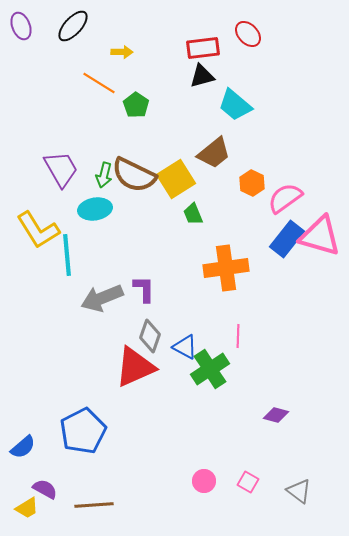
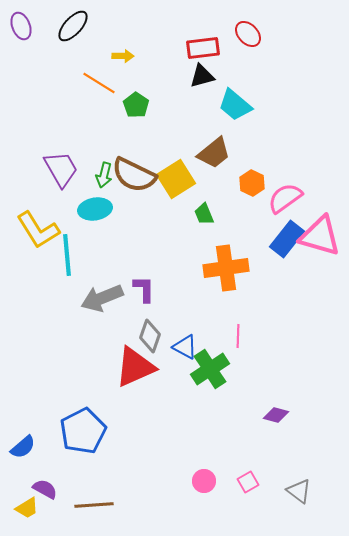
yellow arrow: moved 1 px right, 4 px down
green trapezoid: moved 11 px right
pink square: rotated 30 degrees clockwise
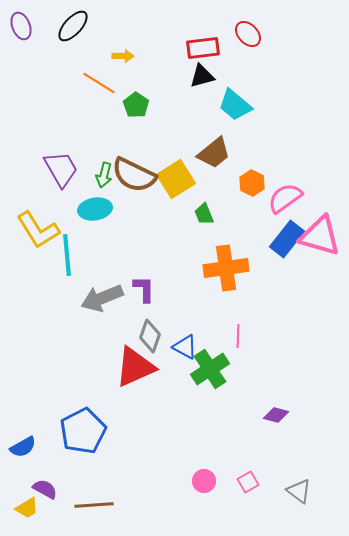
blue semicircle: rotated 12 degrees clockwise
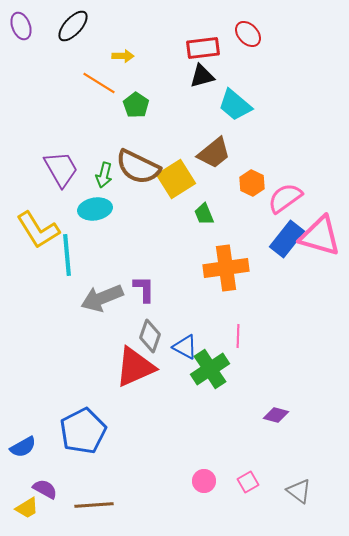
brown semicircle: moved 4 px right, 8 px up
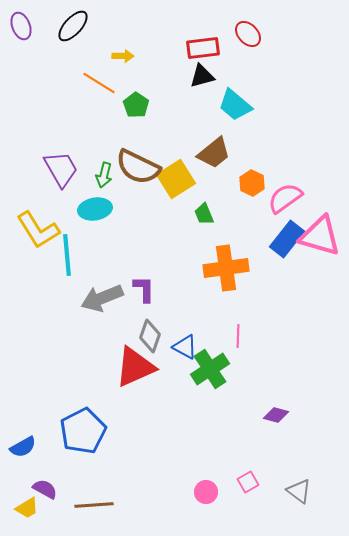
pink circle: moved 2 px right, 11 px down
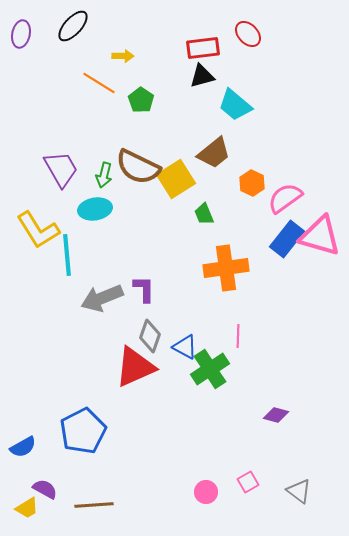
purple ellipse: moved 8 px down; rotated 32 degrees clockwise
green pentagon: moved 5 px right, 5 px up
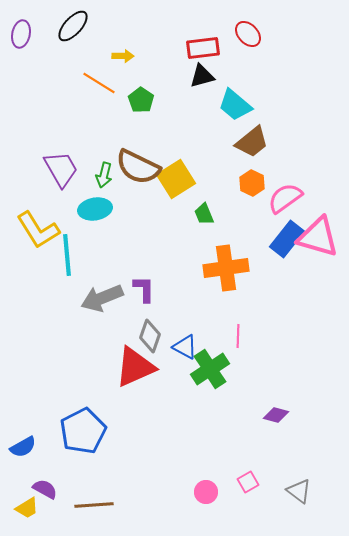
brown trapezoid: moved 38 px right, 11 px up
pink triangle: moved 2 px left, 1 px down
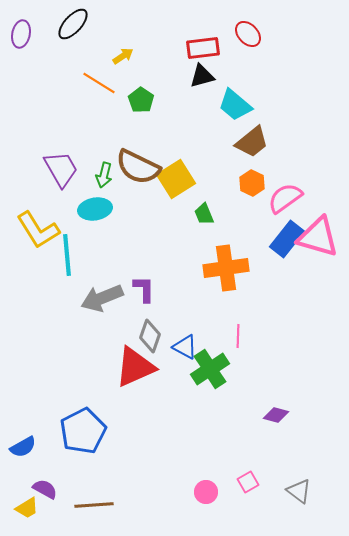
black ellipse: moved 2 px up
yellow arrow: rotated 35 degrees counterclockwise
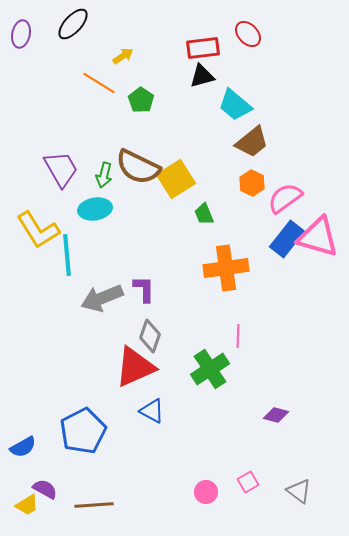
blue triangle: moved 33 px left, 64 px down
yellow trapezoid: moved 3 px up
